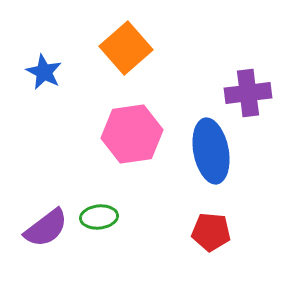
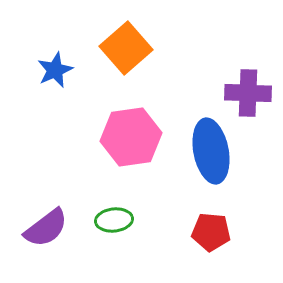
blue star: moved 11 px right, 2 px up; rotated 21 degrees clockwise
purple cross: rotated 9 degrees clockwise
pink hexagon: moved 1 px left, 3 px down
green ellipse: moved 15 px right, 3 px down
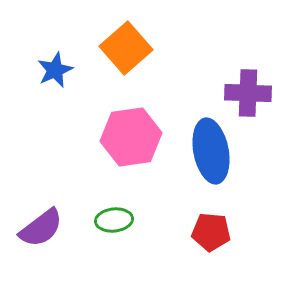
purple semicircle: moved 5 px left
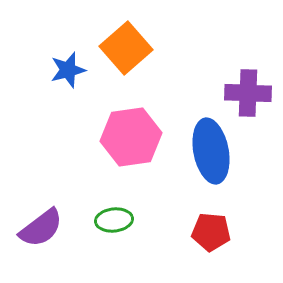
blue star: moved 13 px right; rotated 9 degrees clockwise
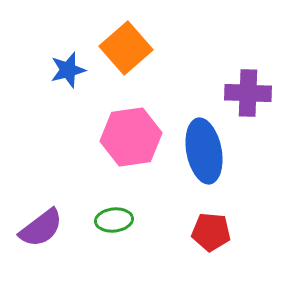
blue ellipse: moved 7 px left
